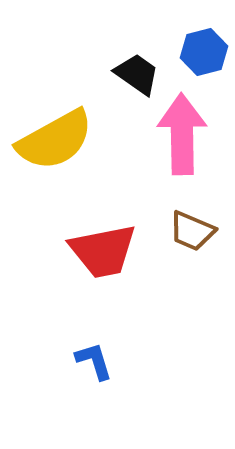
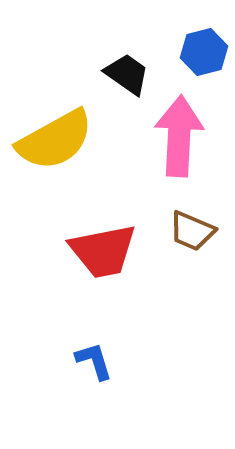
black trapezoid: moved 10 px left
pink arrow: moved 3 px left, 2 px down; rotated 4 degrees clockwise
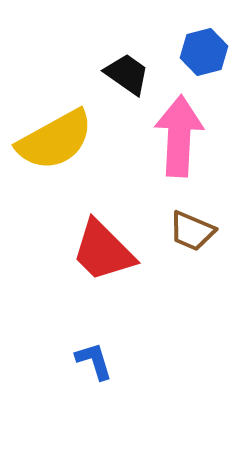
red trapezoid: rotated 56 degrees clockwise
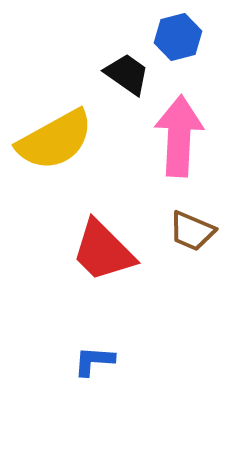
blue hexagon: moved 26 px left, 15 px up
blue L-shape: rotated 69 degrees counterclockwise
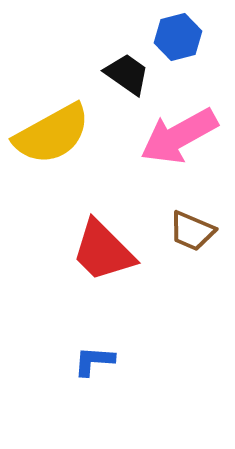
pink arrow: rotated 122 degrees counterclockwise
yellow semicircle: moved 3 px left, 6 px up
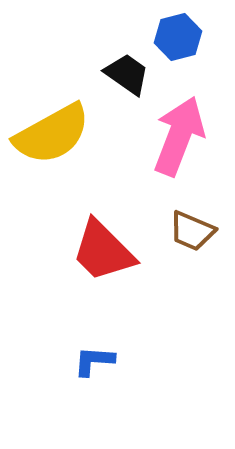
pink arrow: rotated 140 degrees clockwise
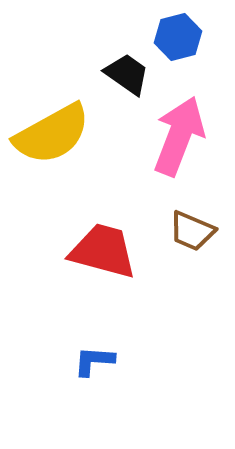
red trapezoid: rotated 150 degrees clockwise
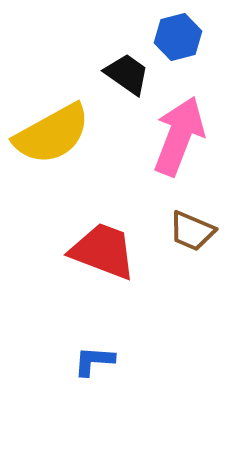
red trapezoid: rotated 6 degrees clockwise
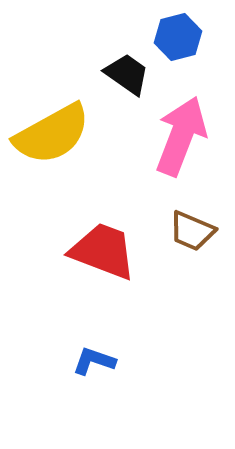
pink arrow: moved 2 px right
blue L-shape: rotated 15 degrees clockwise
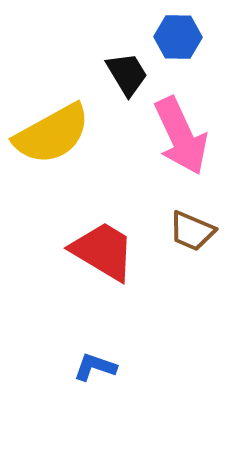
blue hexagon: rotated 15 degrees clockwise
black trapezoid: rotated 24 degrees clockwise
pink arrow: rotated 134 degrees clockwise
red trapezoid: rotated 10 degrees clockwise
blue L-shape: moved 1 px right, 6 px down
